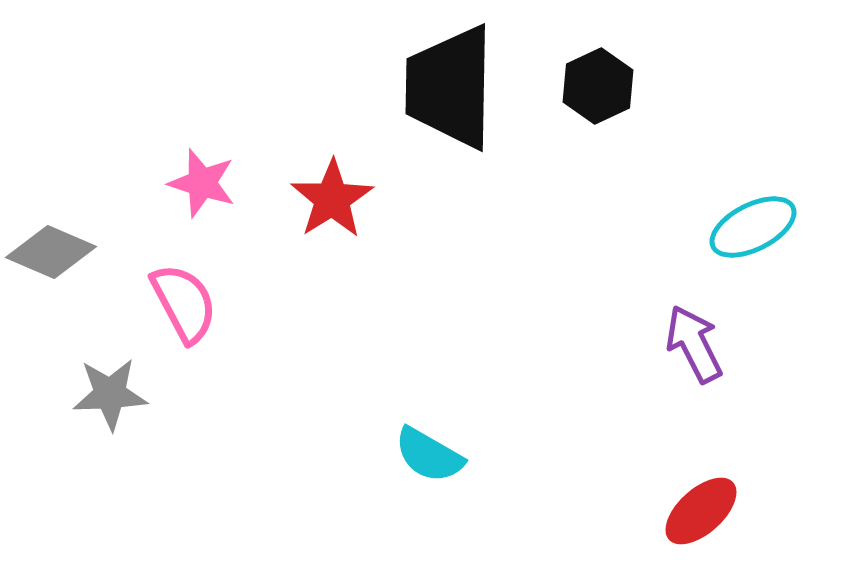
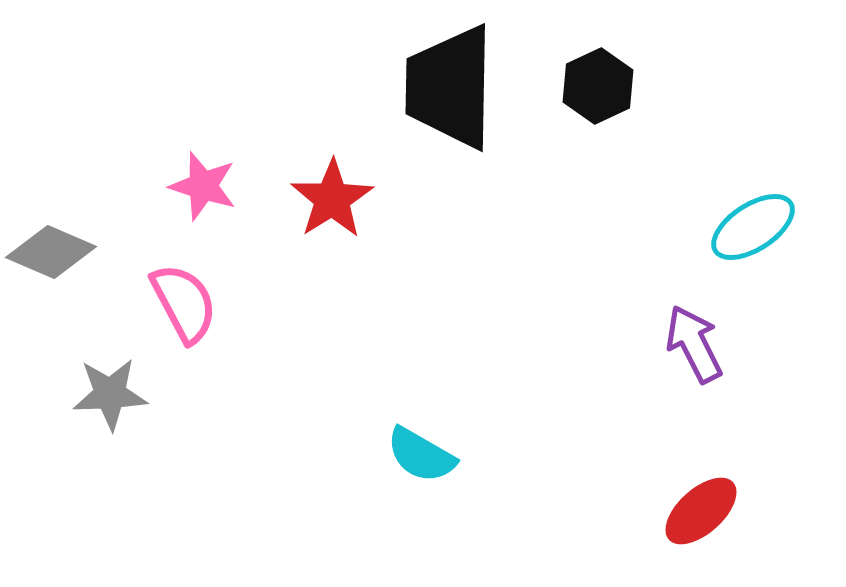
pink star: moved 1 px right, 3 px down
cyan ellipse: rotated 6 degrees counterclockwise
cyan semicircle: moved 8 px left
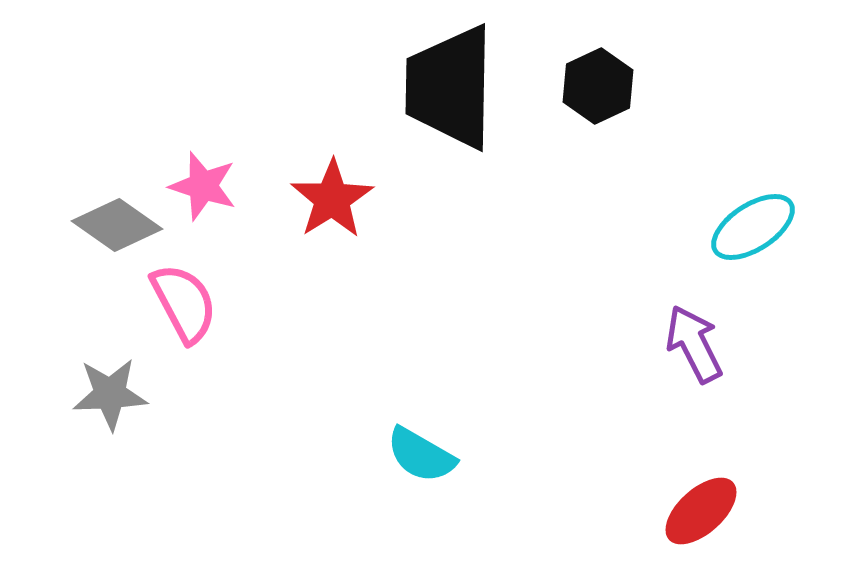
gray diamond: moved 66 px right, 27 px up; rotated 12 degrees clockwise
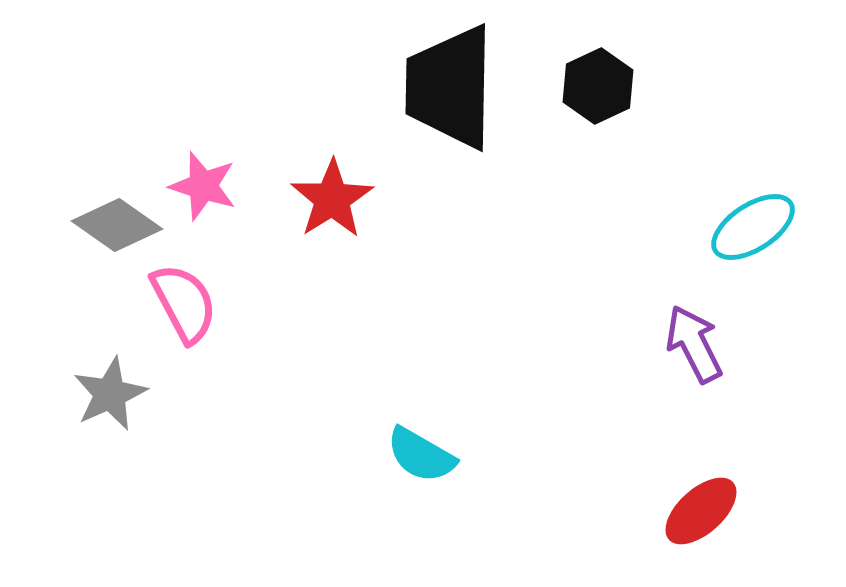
gray star: rotated 22 degrees counterclockwise
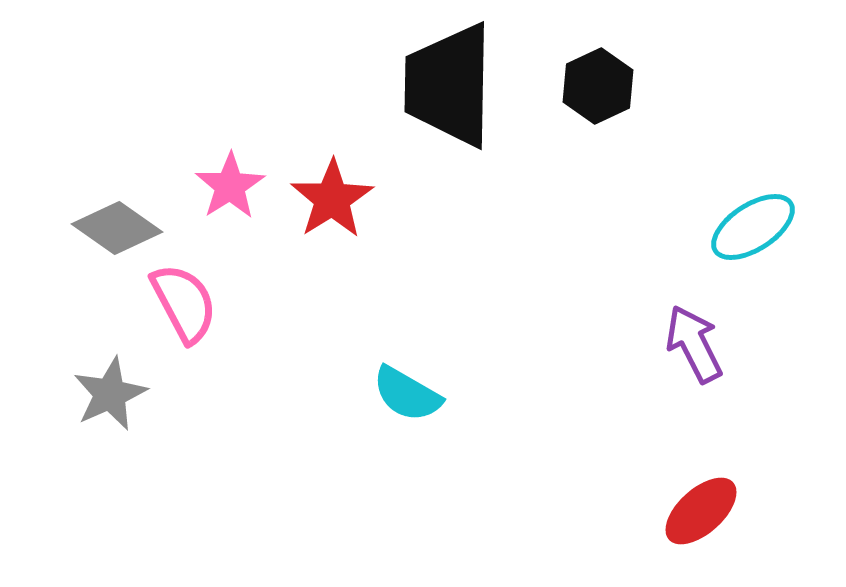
black trapezoid: moved 1 px left, 2 px up
pink star: moved 27 px right; rotated 22 degrees clockwise
gray diamond: moved 3 px down
cyan semicircle: moved 14 px left, 61 px up
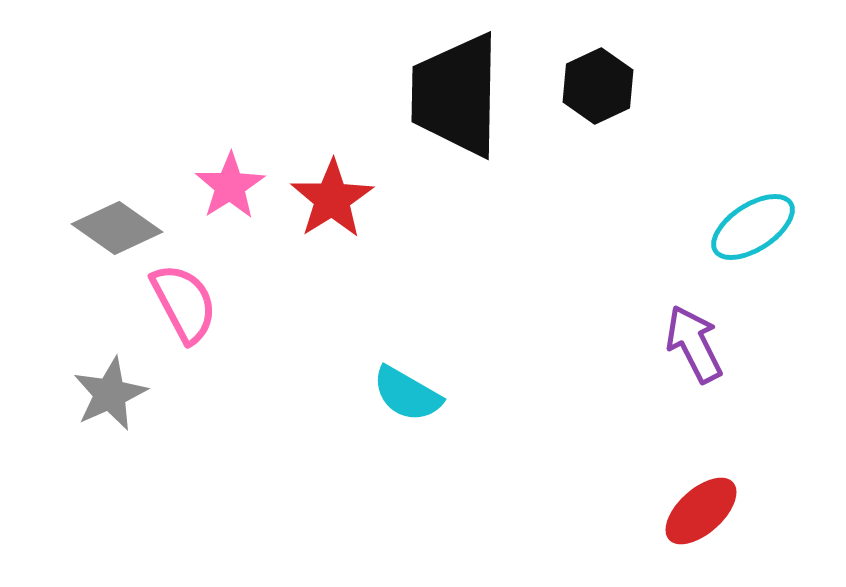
black trapezoid: moved 7 px right, 10 px down
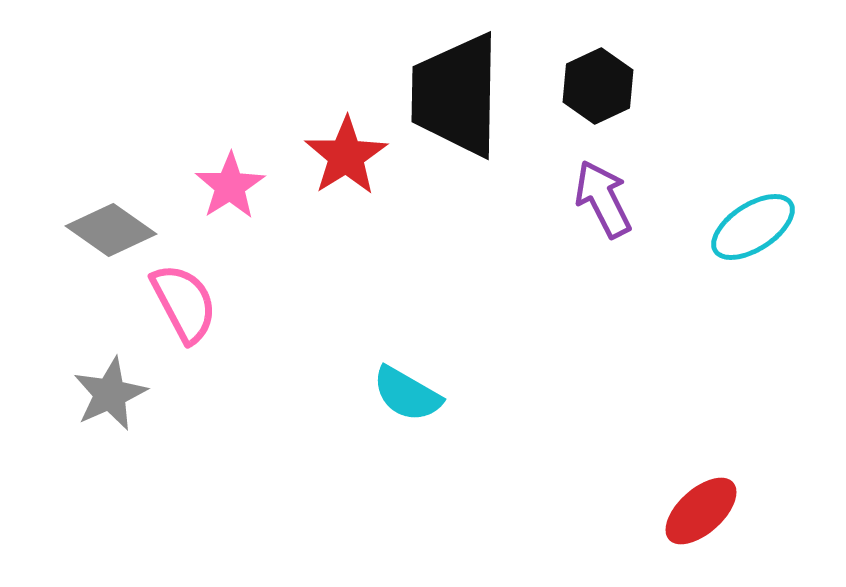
red star: moved 14 px right, 43 px up
gray diamond: moved 6 px left, 2 px down
purple arrow: moved 91 px left, 145 px up
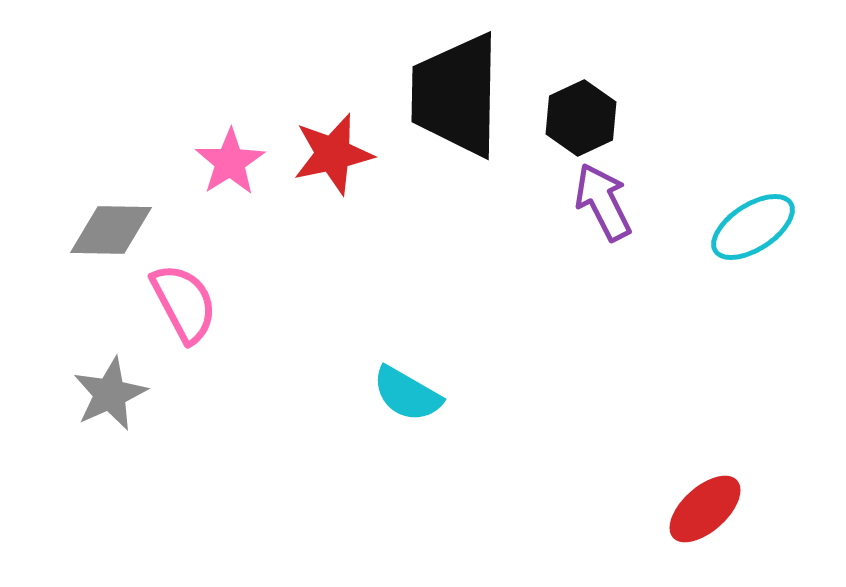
black hexagon: moved 17 px left, 32 px down
red star: moved 13 px left, 2 px up; rotated 20 degrees clockwise
pink star: moved 24 px up
purple arrow: moved 3 px down
gray diamond: rotated 34 degrees counterclockwise
red ellipse: moved 4 px right, 2 px up
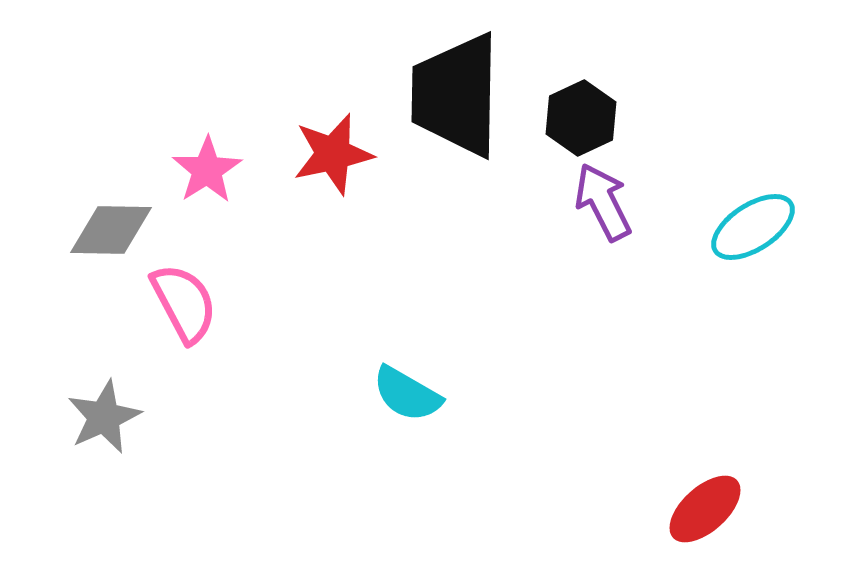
pink star: moved 23 px left, 8 px down
gray star: moved 6 px left, 23 px down
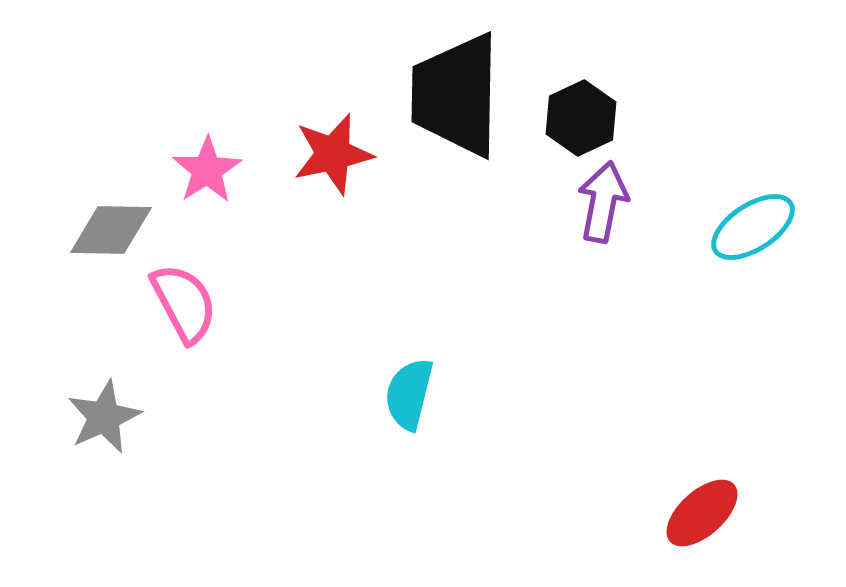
purple arrow: rotated 38 degrees clockwise
cyan semicircle: moved 2 px right; rotated 74 degrees clockwise
red ellipse: moved 3 px left, 4 px down
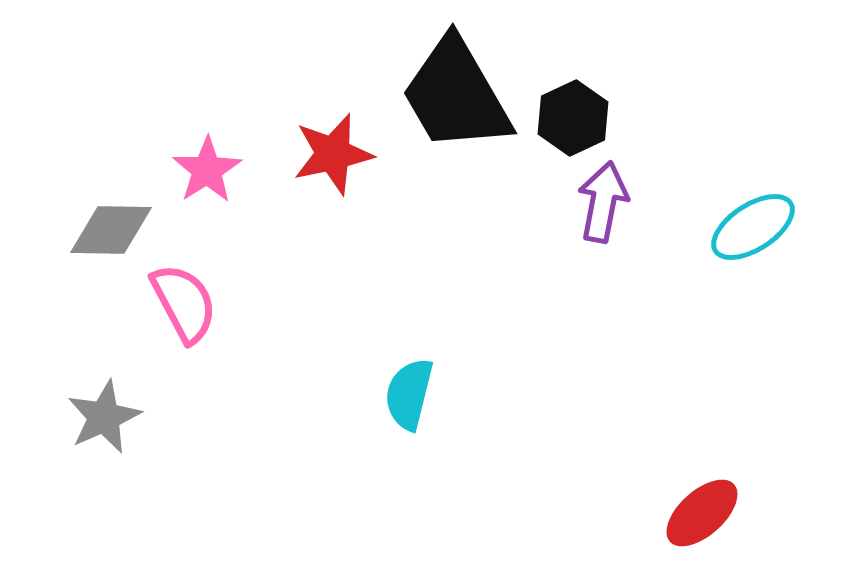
black trapezoid: rotated 31 degrees counterclockwise
black hexagon: moved 8 px left
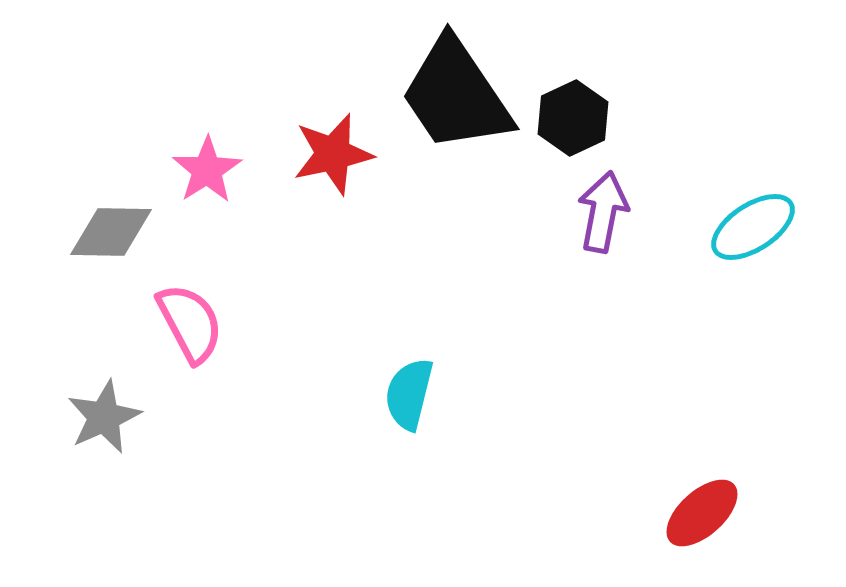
black trapezoid: rotated 4 degrees counterclockwise
purple arrow: moved 10 px down
gray diamond: moved 2 px down
pink semicircle: moved 6 px right, 20 px down
